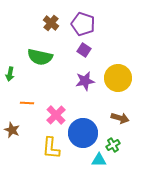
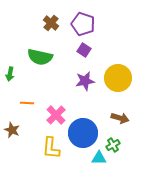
cyan triangle: moved 2 px up
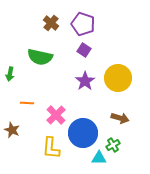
purple star: rotated 24 degrees counterclockwise
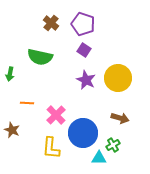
purple star: moved 1 px right, 1 px up; rotated 12 degrees counterclockwise
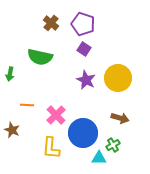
purple square: moved 1 px up
orange line: moved 2 px down
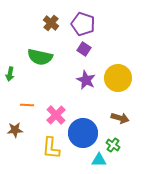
brown star: moved 3 px right; rotated 28 degrees counterclockwise
green cross: rotated 24 degrees counterclockwise
cyan triangle: moved 2 px down
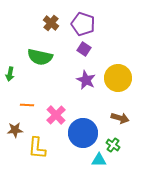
yellow L-shape: moved 14 px left
